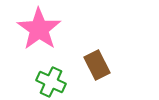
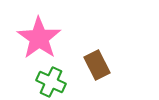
pink star: moved 9 px down
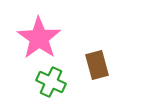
brown rectangle: rotated 12 degrees clockwise
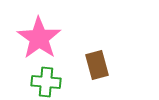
green cross: moved 5 px left; rotated 20 degrees counterclockwise
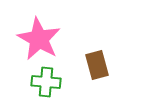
pink star: moved 1 px down; rotated 6 degrees counterclockwise
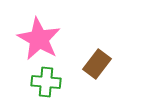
brown rectangle: moved 1 px up; rotated 52 degrees clockwise
